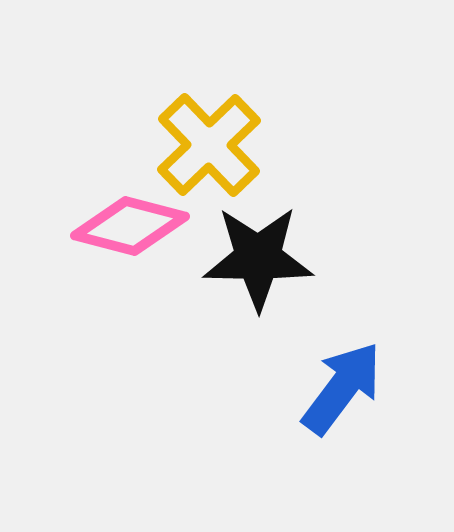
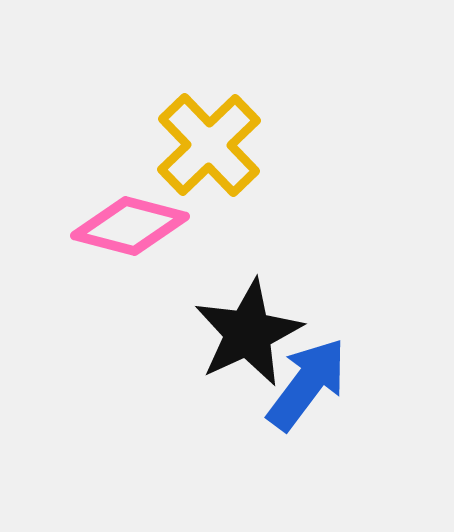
black star: moved 10 px left, 75 px down; rotated 26 degrees counterclockwise
blue arrow: moved 35 px left, 4 px up
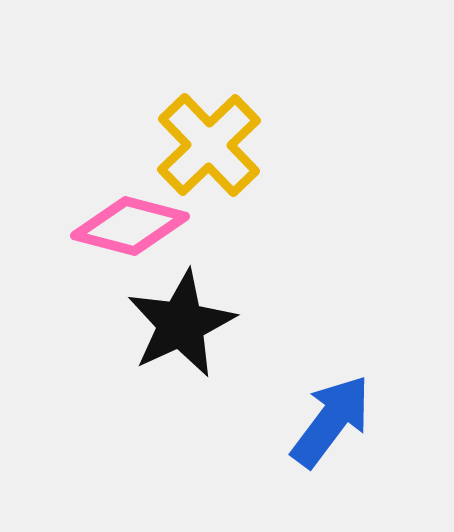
black star: moved 67 px left, 9 px up
blue arrow: moved 24 px right, 37 px down
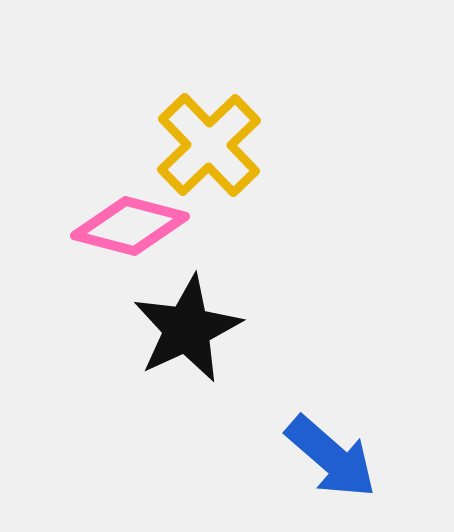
black star: moved 6 px right, 5 px down
blue arrow: moved 36 px down; rotated 94 degrees clockwise
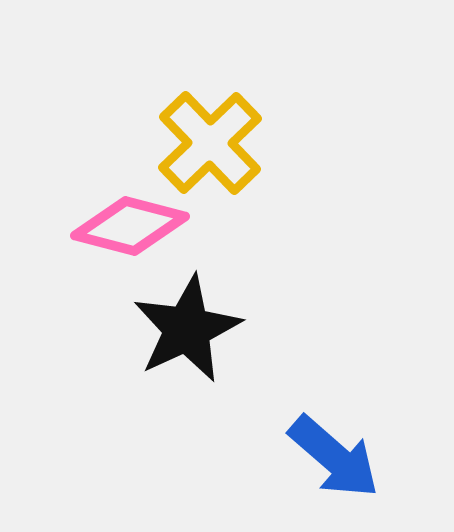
yellow cross: moved 1 px right, 2 px up
blue arrow: moved 3 px right
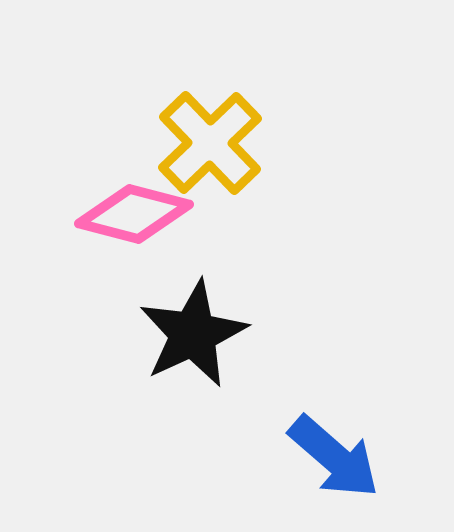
pink diamond: moved 4 px right, 12 px up
black star: moved 6 px right, 5 px down
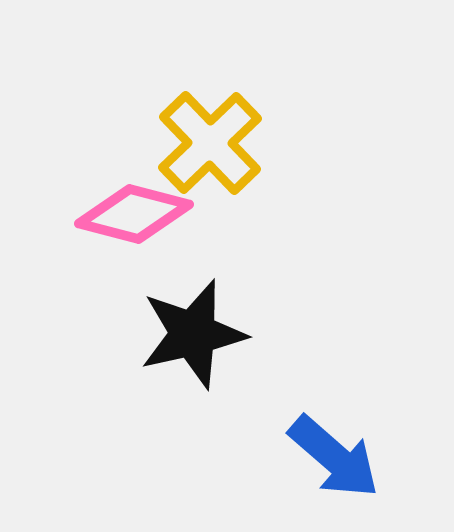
black star: rotated 12 degrees clockwise
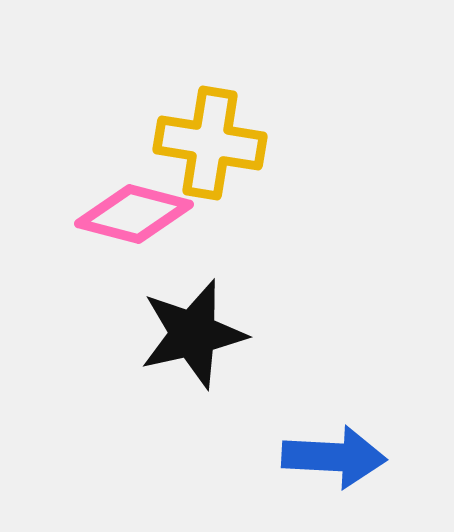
yellow cross: rotated 37 degrees counterclockwise
blue arrow: rotated 38 degrees counterclockwise
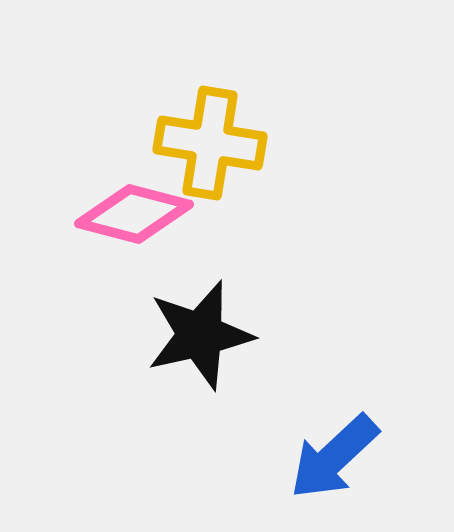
black star: moved 7 px right, 1 px down
blue arrow: rotated 134 degrees clockwise
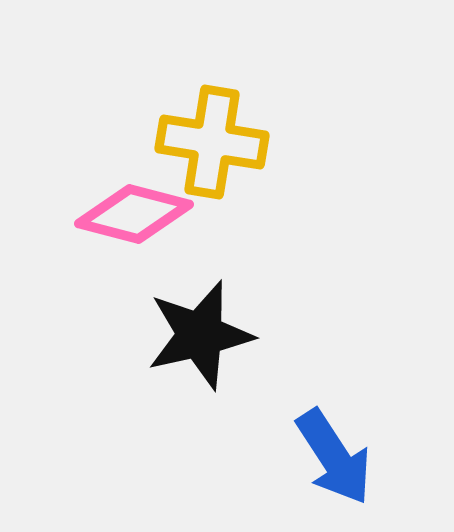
yellow cross: moved 2 px right, 1 px up
blue arrow: rotated 80 degrees counterclockwise
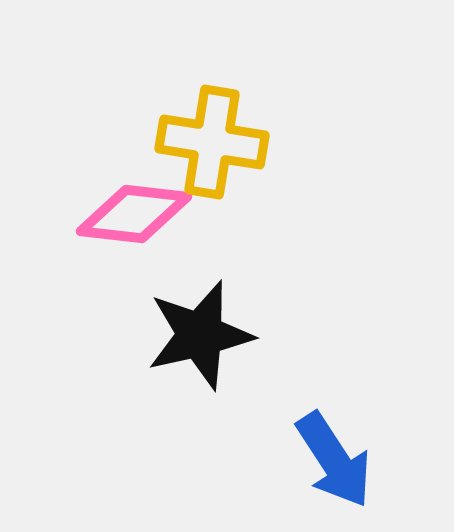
pink diamond: rotated 8 degrees counterclockwise
blue arrow: moved 3 px down
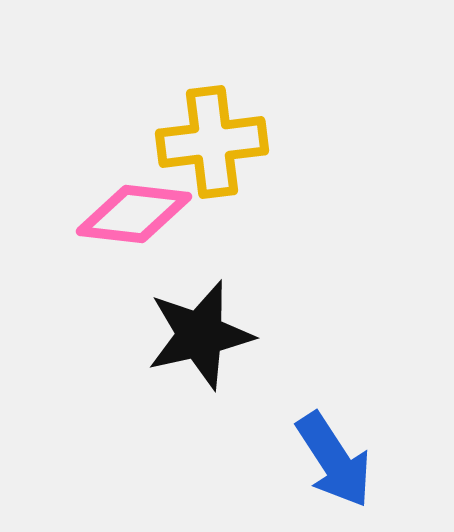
yellow cross: rotated 16 degrees counterclockwise
